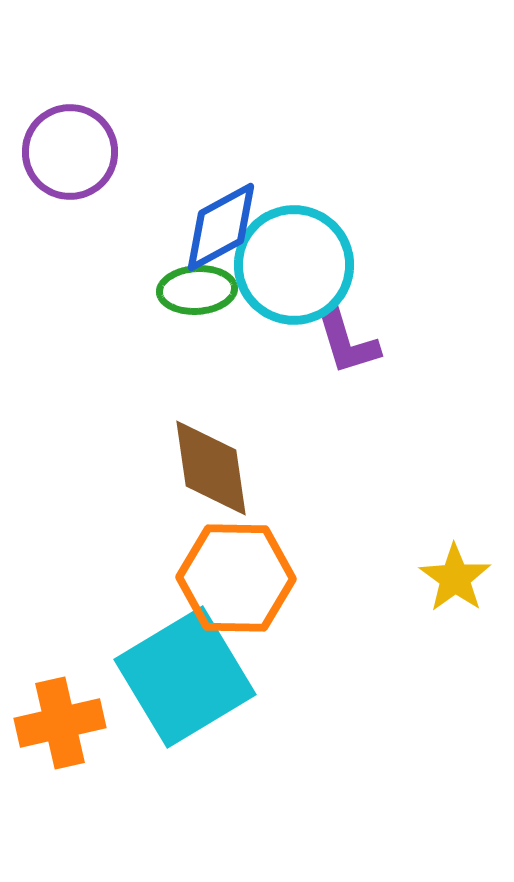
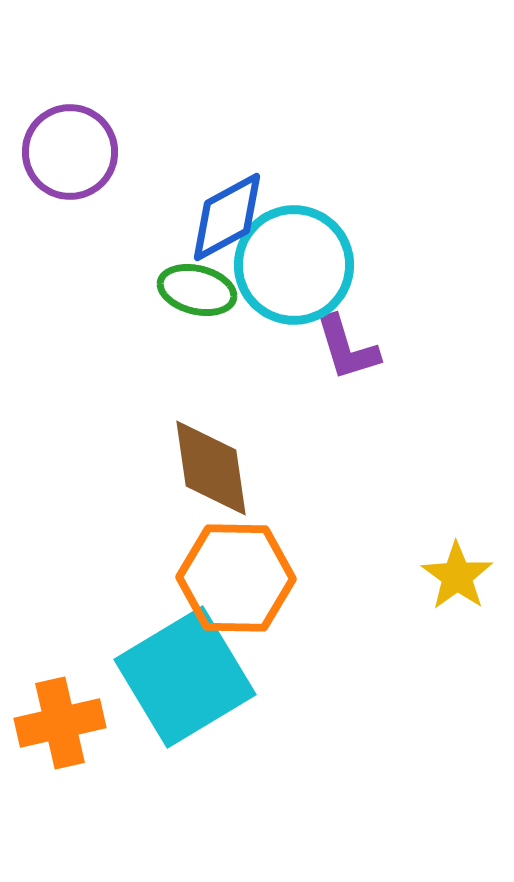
blue diamond: moved 6 px right, 10 px up
green ellipse: rotated 18 degrees clockwise
purple L-shape: moved 6 px down
yellow star: moved 2 px right, 2 px up
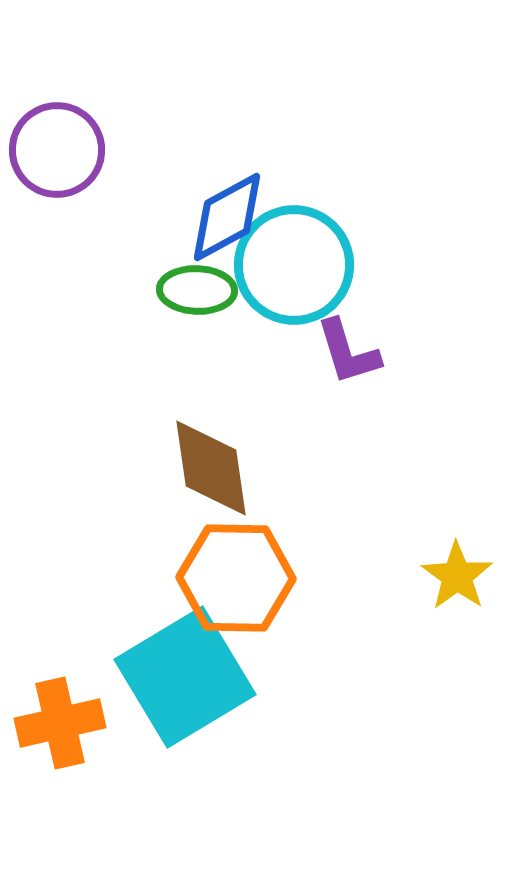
purple circle: moved 13 px left, 2 px up
green ellipse: rotated 12 degrees counterclockwise
purple L-shape: moved 1 px right, 4 px down
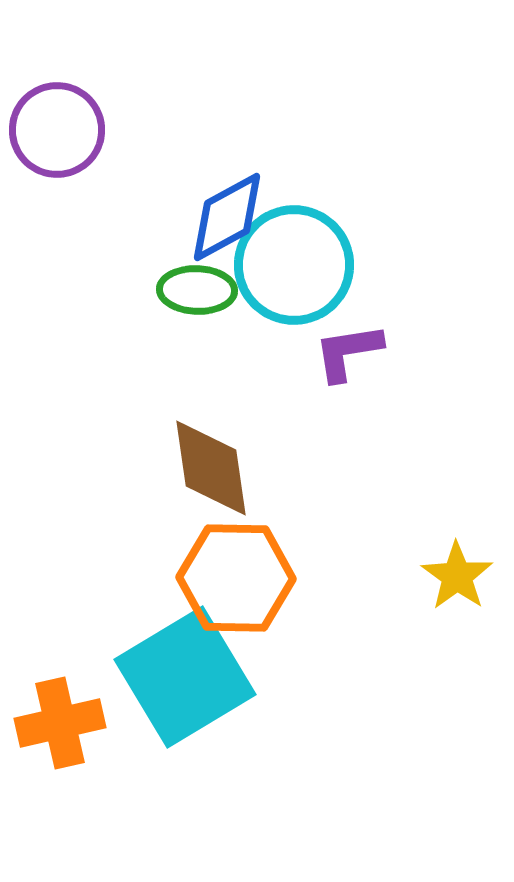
purple circle: moved 20 px up
purple L-shape: rotated 98 degrees clockwise
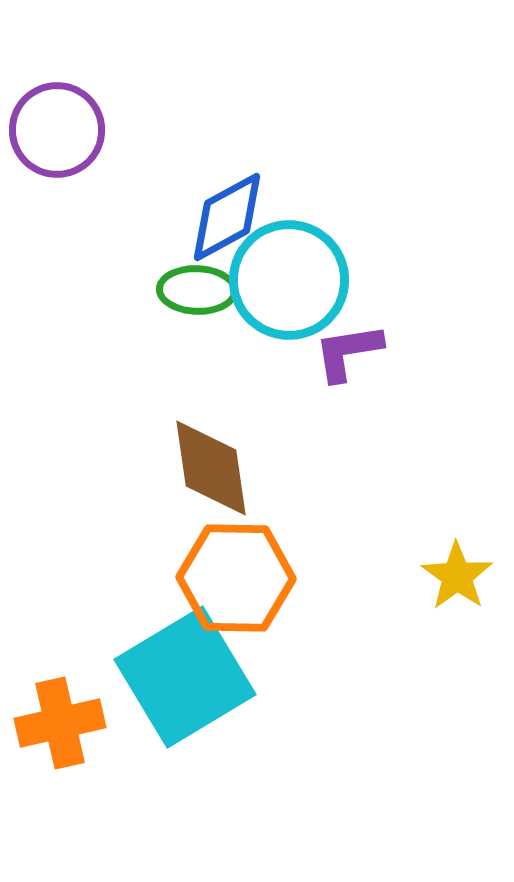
cyan circle: moved 5 px left, 15 px down
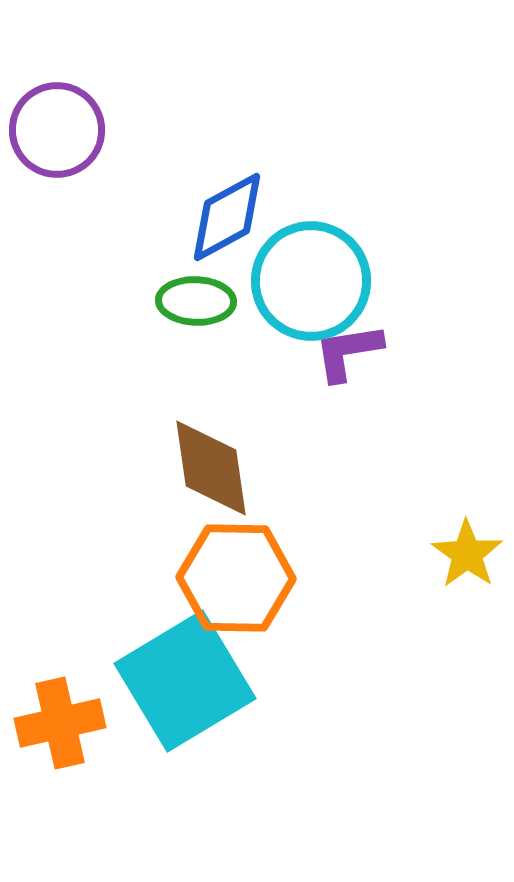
cyan circle: moved 22 px right, 1 px down
green ellipse: moved 1 px left, 11 px down
yellow star: moved 10 px right, 22 px up
cyan square: moved 4 px down
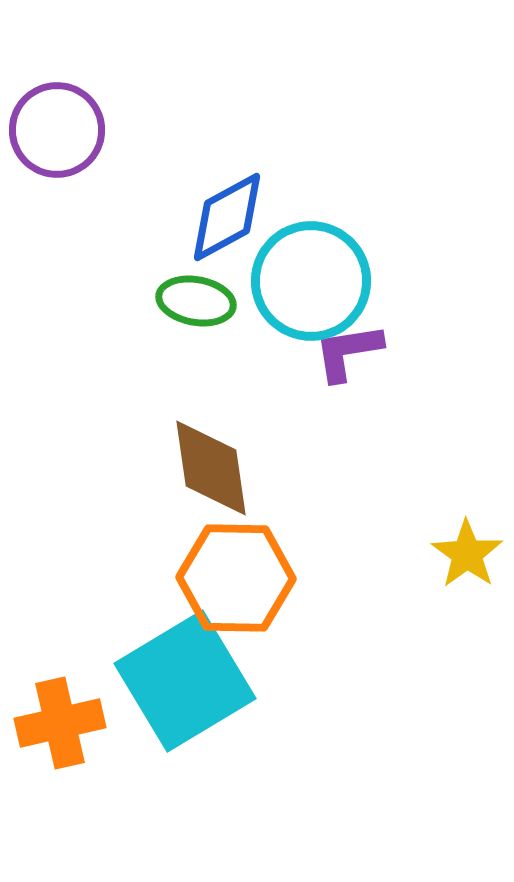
green ellipse: rotated 8 degrees clockwise
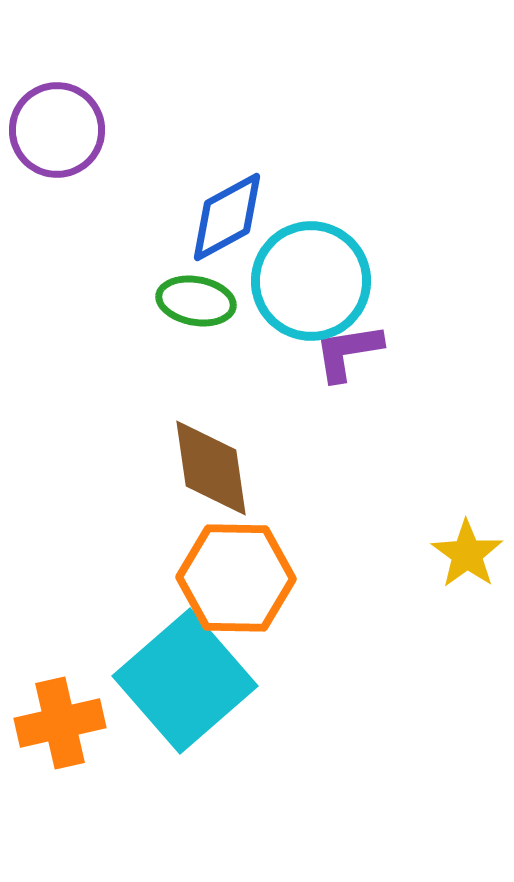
cyan square: rotated 10 degrees counterclockwise
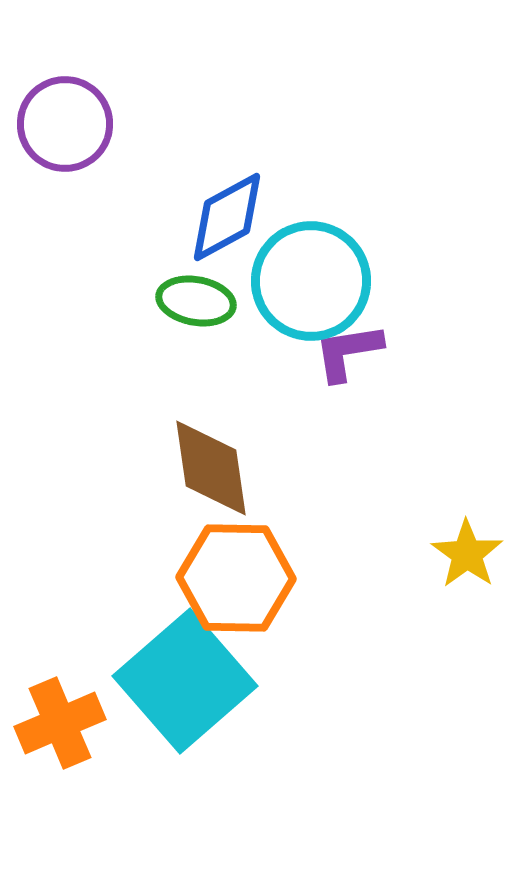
purple circle: moved 8 px right, 6 px up
orange cross: rotated 10 degrees counterclockwise
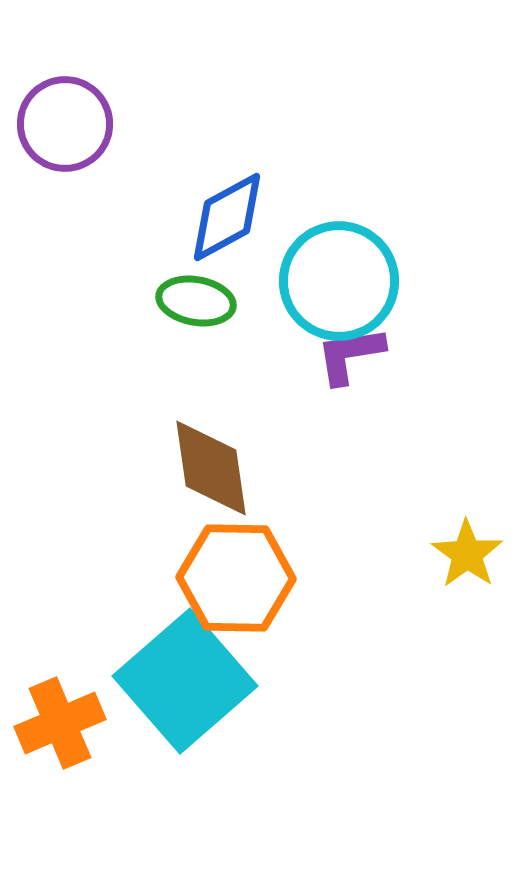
cyan circle: moved 28 px right
purple L-shape: moved 2 px right, 3 px down
